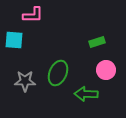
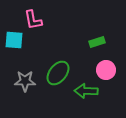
pink L-shape: moved 5 px down; rotated 80 degrees clockwise
green ellipse: rotated 15 degrees clockwise
green arrow: moved 3 px up
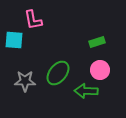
pink circle: moved 6 px left
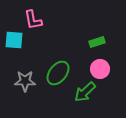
pink circle: moved 1 px up
green arrow: moved 1 px left, 1 px down; rotated 45 degrees counterclockwise
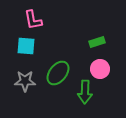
cyan square: moved 12 px right, 6 px down
green arrow: rotated 45 degrees counterclockwise
